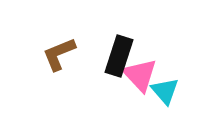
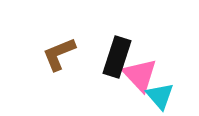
black rectangle: moved 2 px left, 1 px down
cyan triangle: moved 5 px left, 5 px down
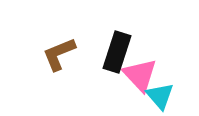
black rectangle: moved 5 px up
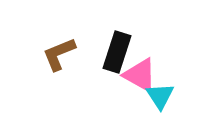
pink triangle: rotated 18 degrees counterclockwise
cyan triangle: rotated 8 degrees clockwise
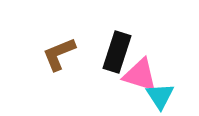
pink triangle: rotated 12 degrees counterclockwise
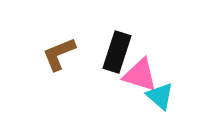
cyan triangle: rotated 16 degrees counterclockwise
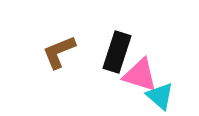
brown L-shape: moved 2 px up
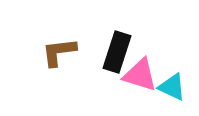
brown L-shape: rotated 15 degrees clockwise
cyan triangle: moved 12 px right, 9 px up; rotated 16 degrees counterclockwise
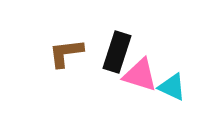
brown L-shape: moved 7 px right, 1 px down
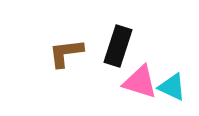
black rectangle: moved 1 px right, 6 px up
pink triangle: moved 7 px down
